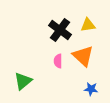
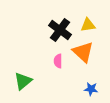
orange triangle: moved 4 px up
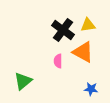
black cross: moved 3 px right
orange triangle: rotated 15 degrees counterclockwise
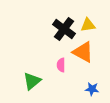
black cross: moved 1 px right, 1 px up
pink semicircle: moved 3 px right, 4 px down
green triangle: moved 9 px right
blue star: moved 1 px right
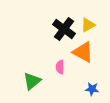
yellow triangle: rotated 21 degrees counterclockwise
pink semicircle: moved 1 px left, 2 px down
